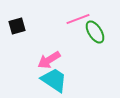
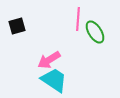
pink line: rotated 65 degrees counterclockwise
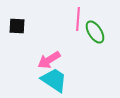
black square: rotated 18 degrees clockwise
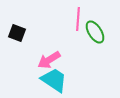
black square: moved 7 px down; rotated 18 degrees clockwise
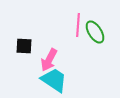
pink line: moved 6 px down
black square: moved 7 px right, 13 px down; rotated 18 degrees counterclockwise
pink arrow: rotated 30 degrees counterclockwise
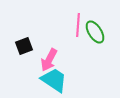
black square: rotated 24 degrees counterclockwise
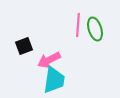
green ellipse: moved 3 px up; rotated 15 degrees clockwise
pink arrow: rotated 35 degrees clockwise
cyan trapezoid: rotated 64 degrees clockwise
